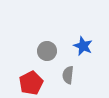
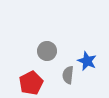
blue star: moved 4 px right, 15 px down
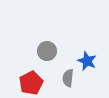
gray semicircle: moved 3 px down
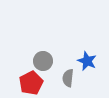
gray circle: moved 4 px left, 10 px down
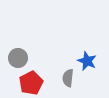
gray circle: moved 25 px left, 3 px up
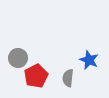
blue star: moved 2 px right, 1 px up
red pentagon: moved 5 px right, 7 px up
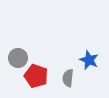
red pentagon: rotated 25 degrees counterclockwise
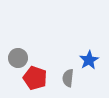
blue star: rotated 18 degrees clockwise
red pentagon: moved 1 px left, 2 px down
